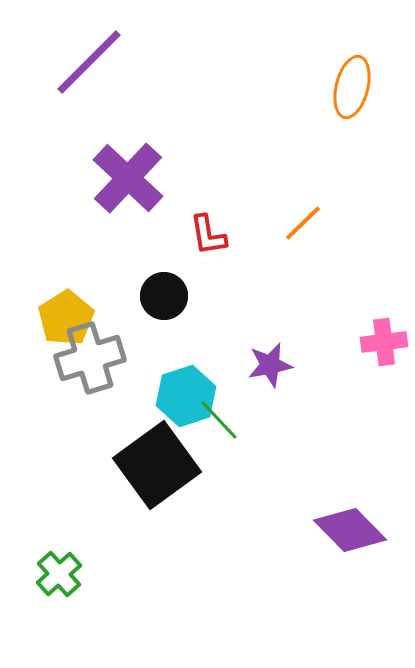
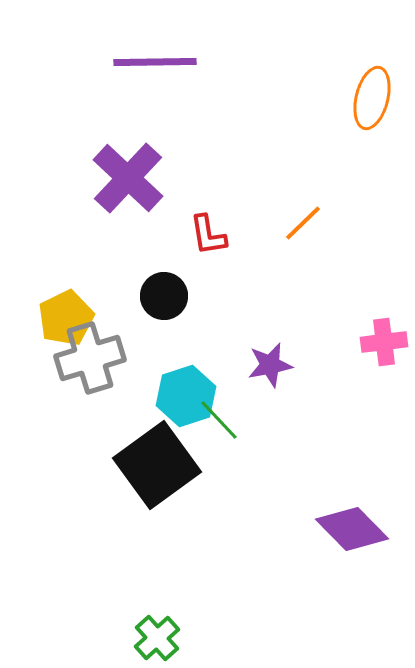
purple line: moved 66 px right; rotated 44 degrees clockwise
orange ellipse: moved 20 px right, 11 px down
yellow pentagon: rotated 6 degrees clockwise
purple diamond: moved 2 px right, 1 px up
green cross: moved 98 px right, 64 px down
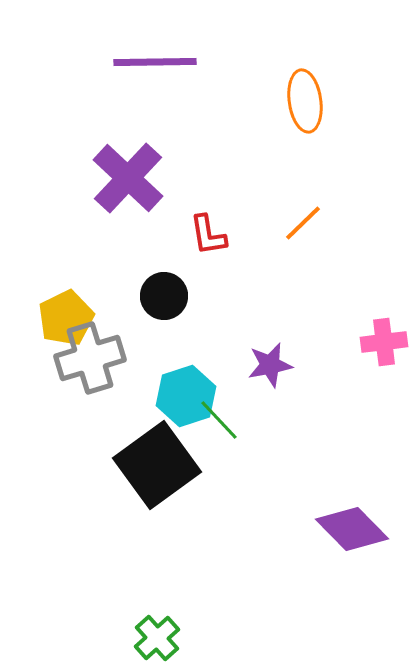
orange ellipse: moved 67 px left, 3 px down; rotated 22 degrees counterclockwise
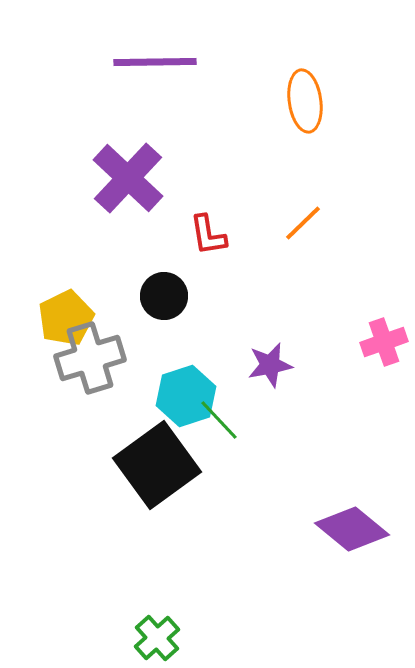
pink cross: rotated 12 degrees counterclockwise
purple diamond: rotated 6 degrees counterclockwise
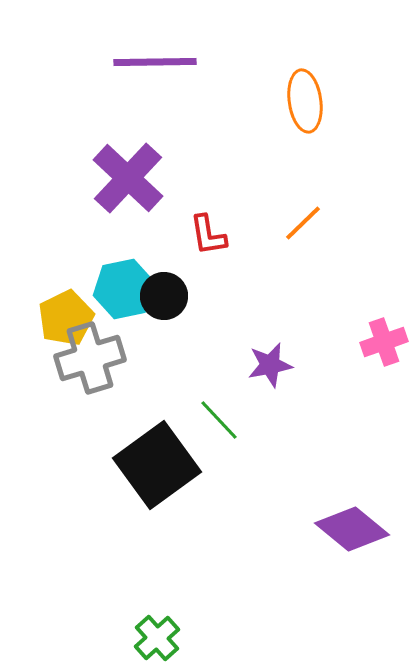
cyan hexagon: moved 62 px left, 107 px up; rotated 6 degrees clockwise
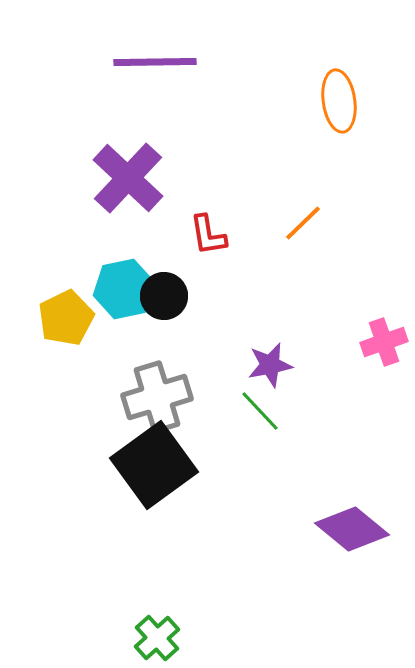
orange ellipse: moved 34 px right
gray cross: moved 67 px right, 39 px down
green line: moved 41 px right, 9 px up
black square: moved 3 px left
